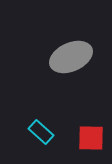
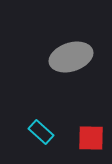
gray ellipse: rotated 6 degrees clockwise
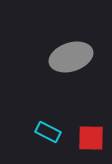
cyan rectangle: moved 7 px right; rotated 15 degrees counterclockwise
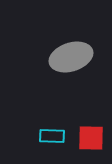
cyan rectangle: moved 4 px right, 4 px down; rotated 25 degrees counterclockwise
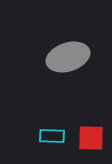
gray ellipse: moved 3 px left
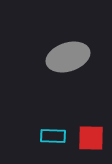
cyan rectangle: moved 1 px right
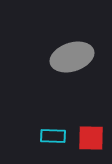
gray ellipse: moved 4 px right
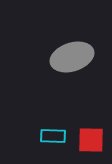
red square: moved 2 px down
